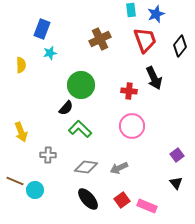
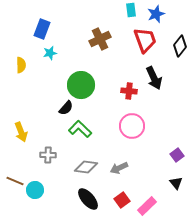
pink rectangle: rotated 66 degrees counterclockwise
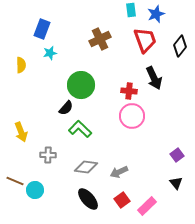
pink circle: moved 10 px up
gray arrow: moved 4 px down
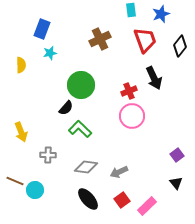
blue star: moved 5 px right
red cross: rotated 28 degrees counterclockwise
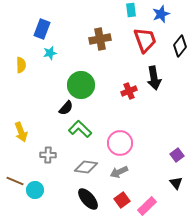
brown cross: rotated 15 degrees clockwise
black arrow: rotated 15 degrees clockwise
pink circle: moved 12 px left, 27 px down
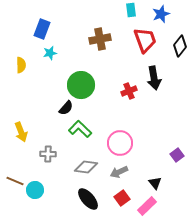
gray cross: moved 1 px up
black triangle: moved 21 px left
red square: moved 2 px up
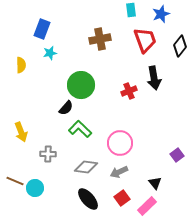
cyan circle: moved 2 px up
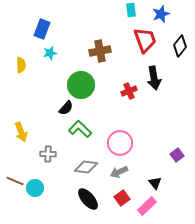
brown cross: moved 12 px down
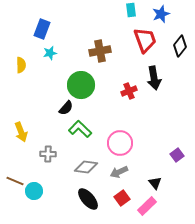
cyan circle: moved 1 px left, 3 px down
